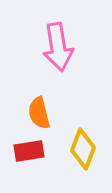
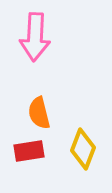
pink arrow: moved 23 px left, 10 px up; rotated 12 degrees clockwise
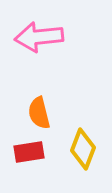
pink arrow: moved 4 px right; rotated 81 degrees clockwise
red rectangle: moved 1 px down
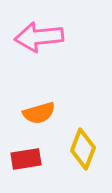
orange semicircle: rotated 92 degrees counterclockwise
red rectangle: moved 3 px left, 7 px down
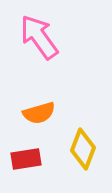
pink arrow: rotated 60 degrees clockwise
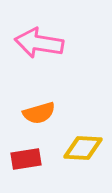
pink arrow: moved 6 px down; rotated 45 degrees counterclockwise
yellow diamond: moved 1 px up; rotated 72 degrees clockwise
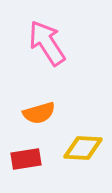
pink arrow: moved 8 px right; rotated 48 degrees clockwise
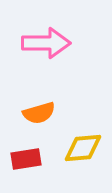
pink arrow: moved 1 px left; rotated 123 degrees clockwise
yellow diamond: rotated 9 degrees counterclockwise
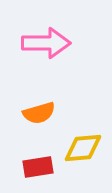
red rectangle: moved 12 px right, 8 px down
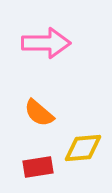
orange semicircle: rotated 56 degrees clockwise
